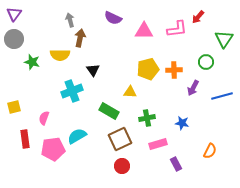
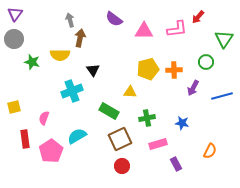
purple triangle: moved 1 px right
purple semicircle: moved 1 px right, 1 px down; rotated 12 degrees clockwise
pink pentagon: moved 2 px left, 2 px down; rotated 25 degrees counterclockwise
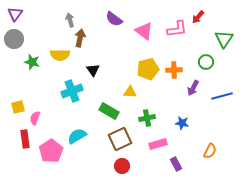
pink triangle: rotated 36 degrees clockwise
yellow square: moved 4 px right
pink semicircle: moved 9 px left
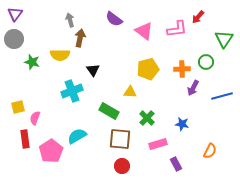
orange cross: moved 8 px right, 1 px up
green cross: rotated 35 degrees counterclockwise
blue star: moved 1 px down
brown square: rotated 30 degrees clockwise
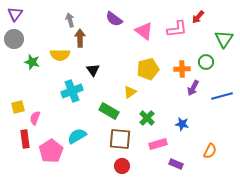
brown arrow: rotated 12 degrees counterclockwise
yellow triangle: rotated 40 degrees counterclockwise
purple rectangle: rotated 40 degrees counterclockwise
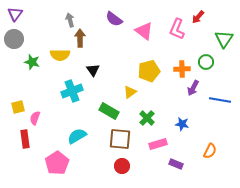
pink L-shape: rotated 120 degrees clockwise
yellow pentagon: moved 1 px right, 2 px down
blue line: moved 2 px left, 4 px down; rotated 25 degrees clockwise
pink pentagon: moved 6 px right, 12 px down
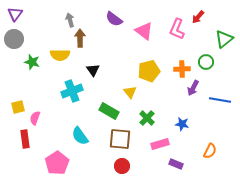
green triangle: rotated 18 degrees clockwise
yellow triangle: rotated 32 degrees counterclockwise
cyan semicircle: moved 3 px right; rotated 96 degrees counterclockwise
pink rectangle: moved 2 px right
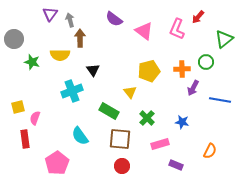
purple triangle: moved 35 px right
blue star: moved 2 px up
purple rectangle: moved 1 px down
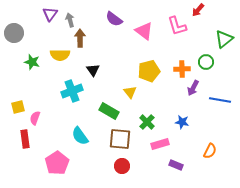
red arrow: moved 7 px up
pink L-shape: moved 3 px up; rotated 40 degrees counterclockwise
gray circle: moved 6 px up
green cross: moved 4 px down
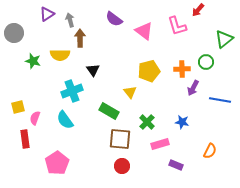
purple triangle: moved 3 px left; rotated 21 degrees clockwise
green star: moved 1 px right, 1 px up
cyan semicircle: moved 15 px left, 16 px up
